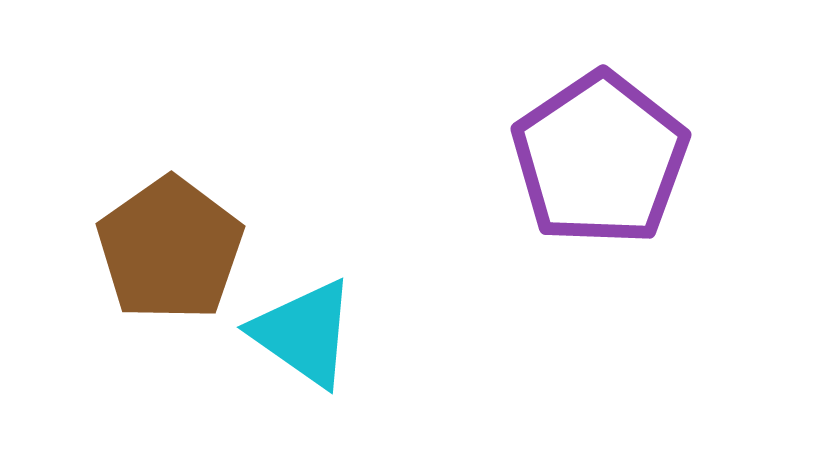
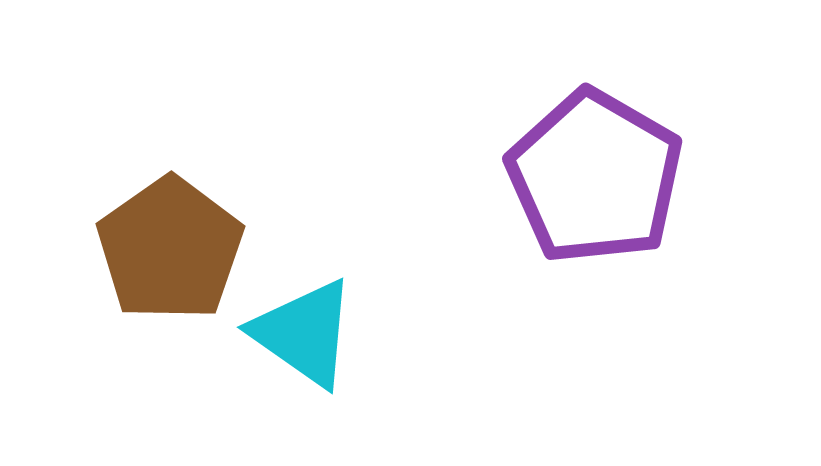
purple pentagon: moved 5 px left, 18 px down; rotated 8 degrees counterclockwise
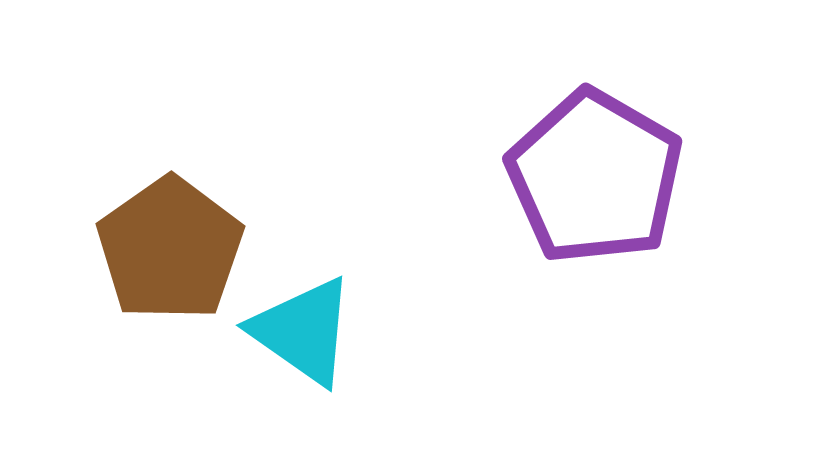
cyan triangle: moved 1 px left, 2 px up
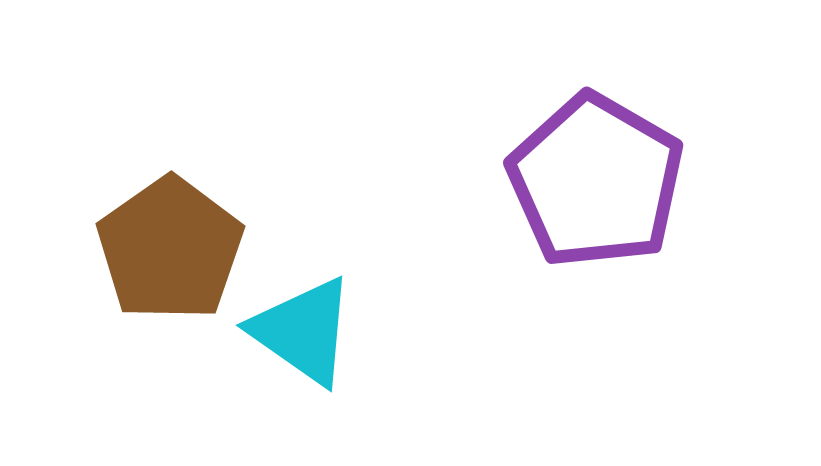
purple pentagon: moved 1 px right, 4 px down
